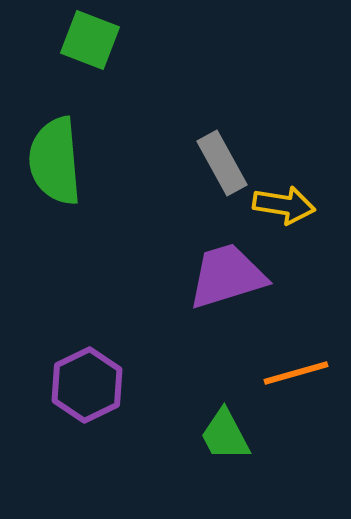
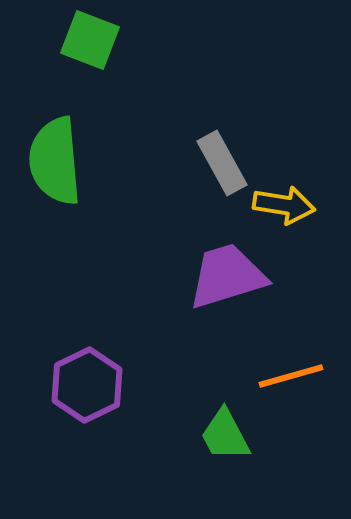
orange line: moved 5 px left, 3 px down
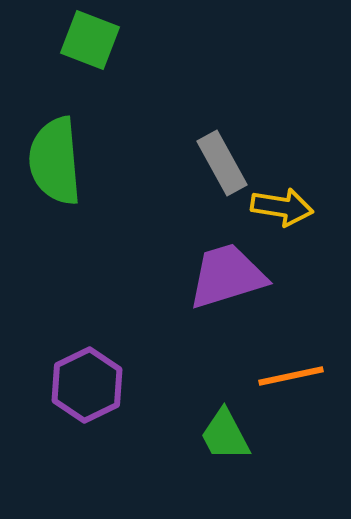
yellow arrow: moved 2 px left, 2 px down
orange line: rotated 4 degrees clockwise
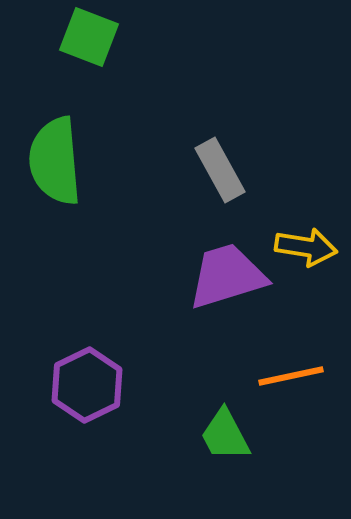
green square: moved 1 px left, 3 px up
gray rectangle: moved 2 px left, 7 px down
yellow arrow: moved 24 px right, 40 px down
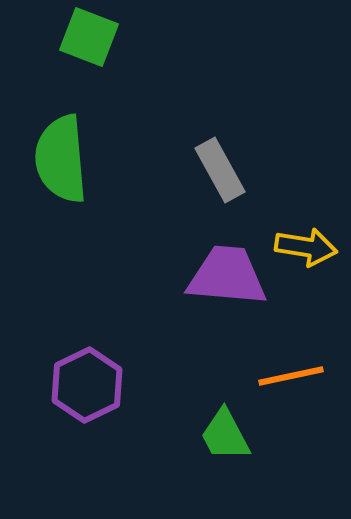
green semicircle: moved 6 px right, 2 px up
purple trapezoid: rotated 22 degrees clockwise
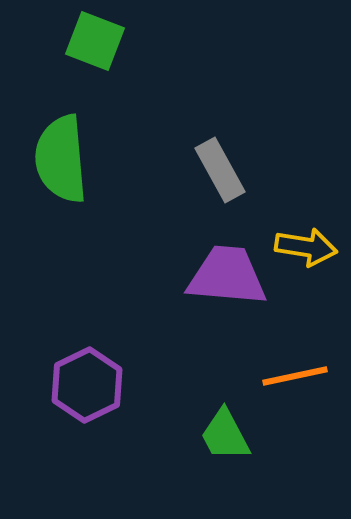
green square: moved 6 px right, 4 px down
orange line: moved 4 px right
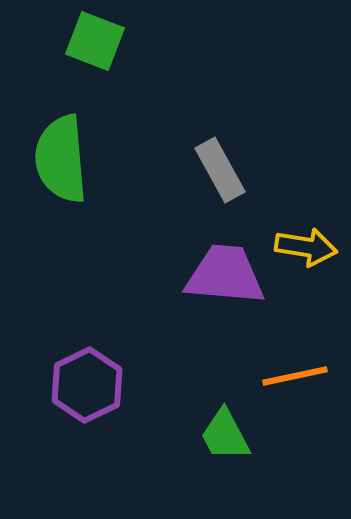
purple trapezoid: moved 2 px left, 1 px up
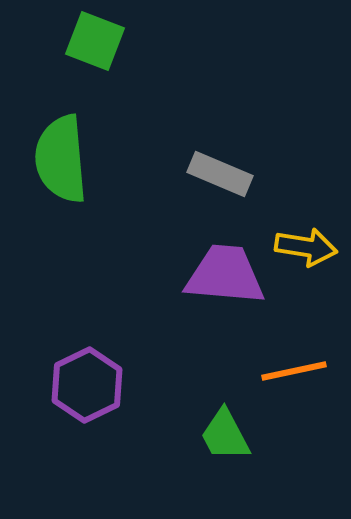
gray rectangle: moved 4 px down; rotated 38 degrees counterclockwise
orange line: moved 1 px left, 5 px up
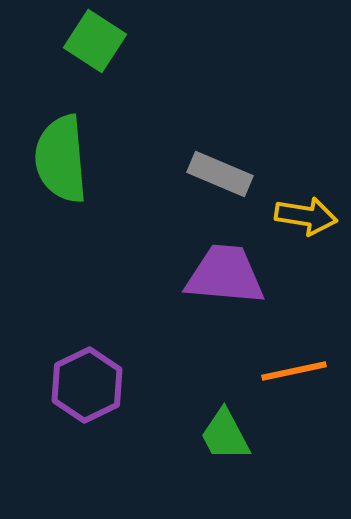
green square: rotated 12 degrees clockwise
yellow arrow: moved 31 px up
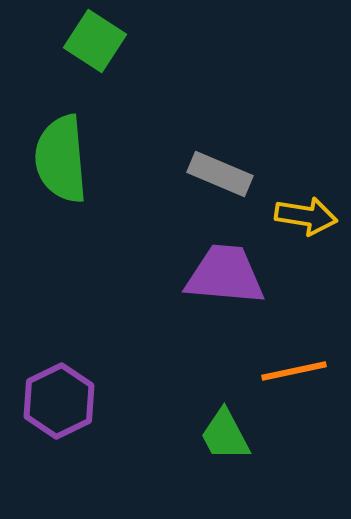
purple hexagon: moved 28 px left, 16 px down
